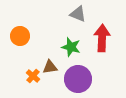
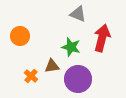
red arrow: rotated 12 degrees clockwise
brown triangle: moved 2 px right, 1 px up
orange cross: moved 2 px left
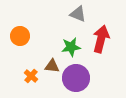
red arrow: moved 1 px left, 1 px down
green star: rotated 24 degrees counterclockwise
brown triangle: rotated 14 degrees clockwise
purple circle: moved 2 px left, 1 px up
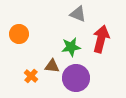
orange circle: moved 1 px left, 2 px up
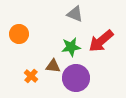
gray triangle: moved 3 px left
red arrow: moved 2 px down; rotated 144 degrees counterclockwise
brown triangle: moved 1 px right
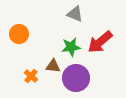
red arrow: moved 1 px left, 1 px down
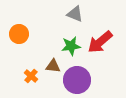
green star: moved 1 px up
purple circle: moved 1 px right, 2 px down
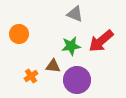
red arrow: moved 1 px right, 1 px up
orange cross: rotated 16 degrees clockwise
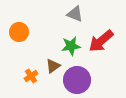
orange circle: moved 2 px up
brown triangle: rotated 42 degrees counterclockwise
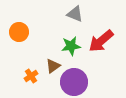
purple circle: moved 3 px left, 2 px down
